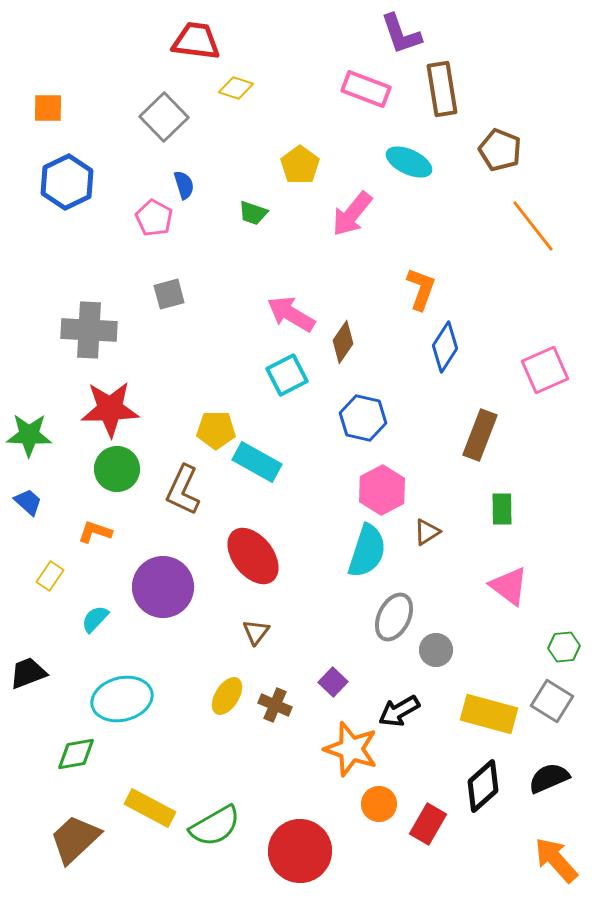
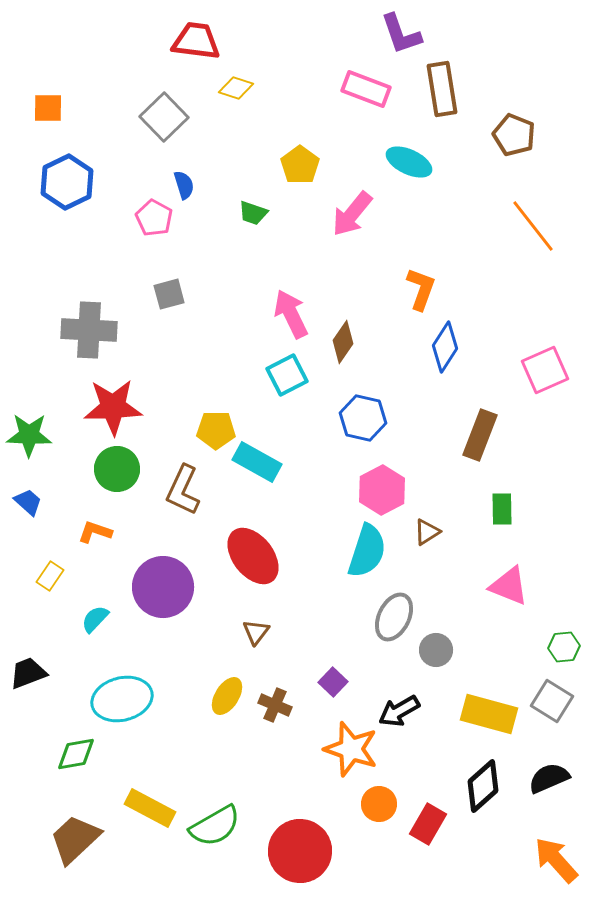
brown pentagon at (500, 150): moved 14 px right, 15 px up
pink arrow at (291, 314): rotated 33 degrees clockwise
red star at (110, 409): moved 3 px right, 2 px up
pink triangle at (509, 586): rotated 15 degrees counterclockwise
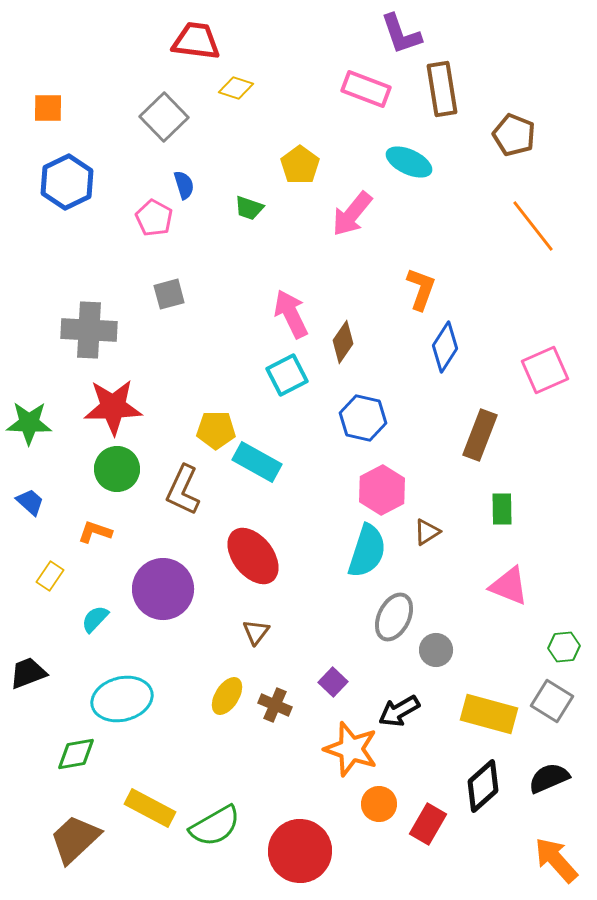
green trapezoid at (253, 213): moved 4 px left, 5 px up
green star at (29, 435): moved 12 px up
blue trapezoid at (28, 502): moved 2 px right
purple circle at (163, 587): moved 2 px down
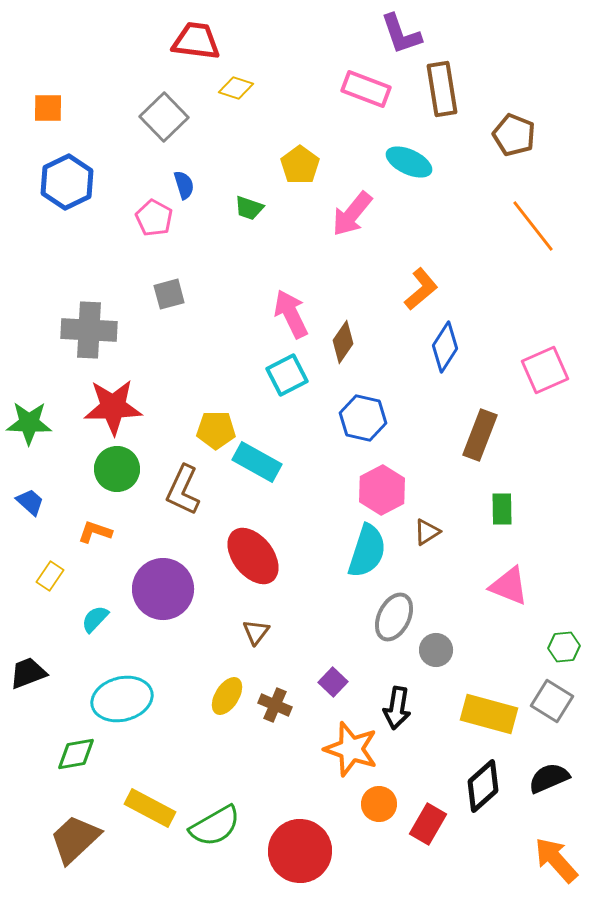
orange L-shape at (421, 289): rotated 30 degrees clockwise
black arrow at (399, 711): moved 2 px left, 3 px up; rotated 51 degrees counterclockwise
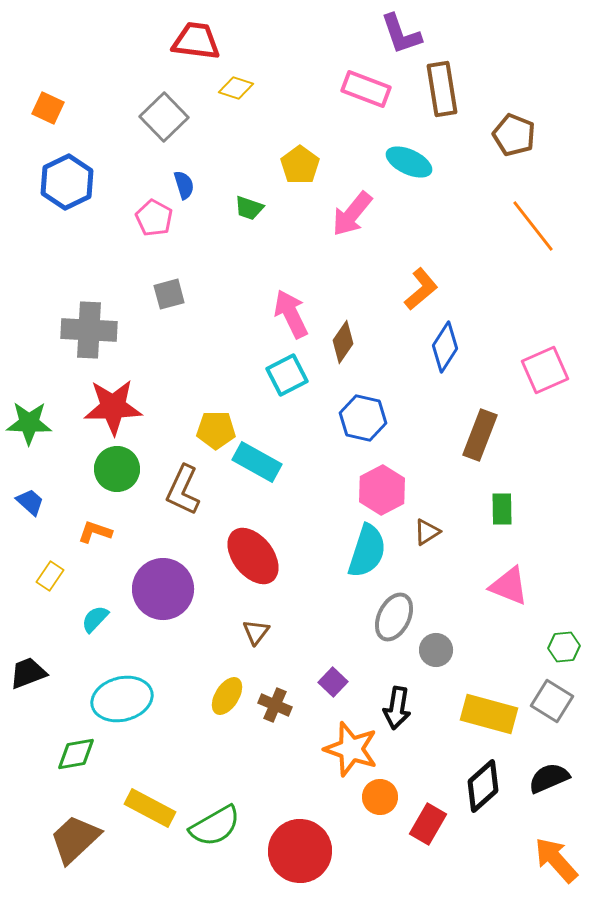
orange square at (48, 108): rotated 24 degrees clockwise
orange circle at (379, 804): moved 1 px right, 7 px up
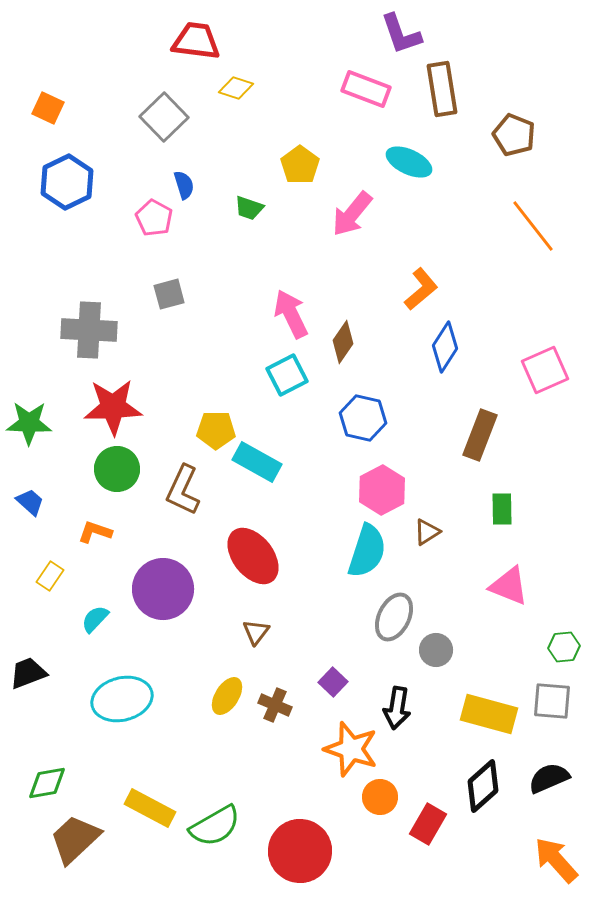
gray square at (552, 701): rotated 27 degrees counterclockwise
green diamond at (76, 754): moved 29 px left, 29 px down
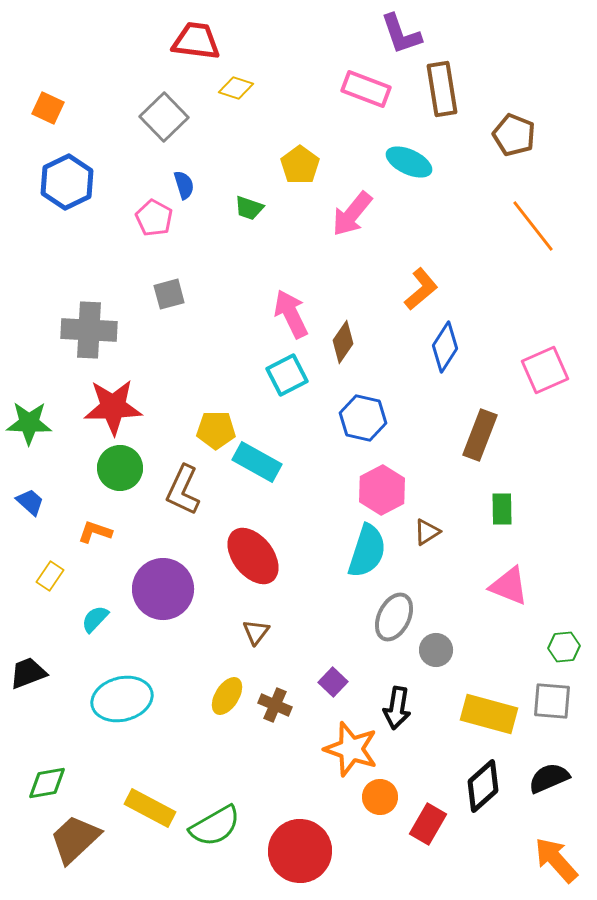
green circle at (117, 469): moved 3 px right, 1 px up
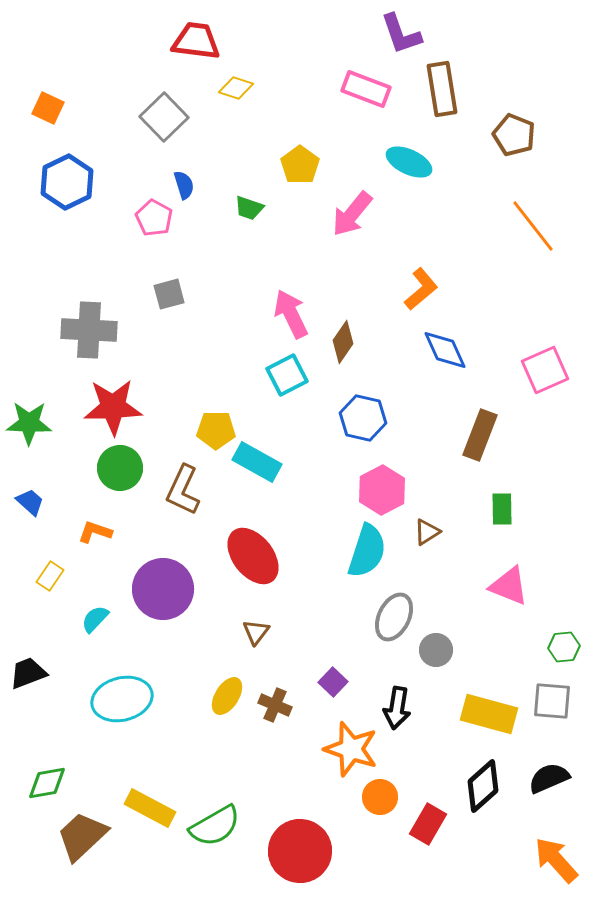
blue diamond at (445, 347): moved 3 px down; rotated 57 degrees counterclockwise
brown trapezoid at (75, 839): moved 7 px right, 3 px up
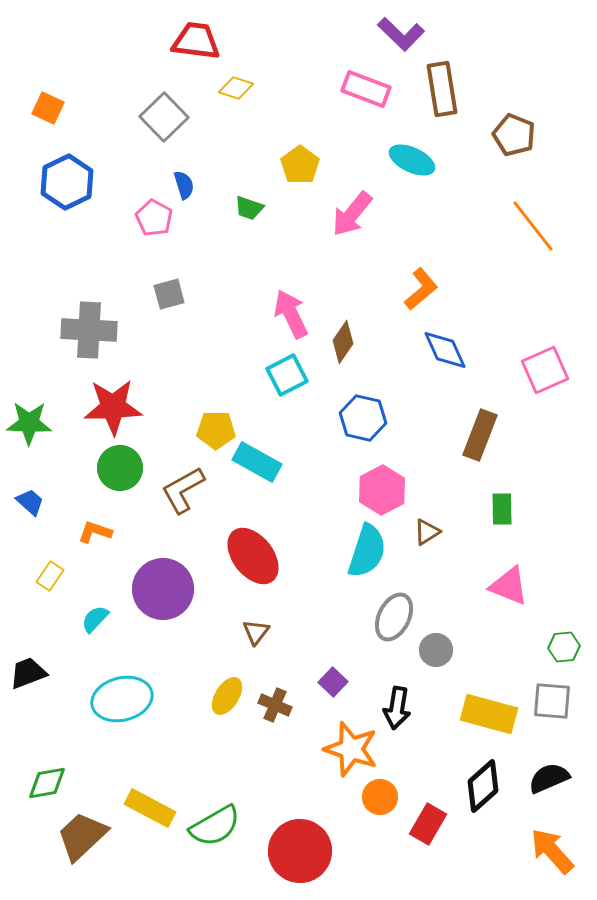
purple L-shape at (401, 34): rotated 27 degrees counterclockwise
cyan ellipse at (409, 162): moved 3 px right, 2 px up
brown L-shape at (183, 490): rotated 36 degrees clockwise
orange arrow at (556, 860): moved 4 px left, 9 px up
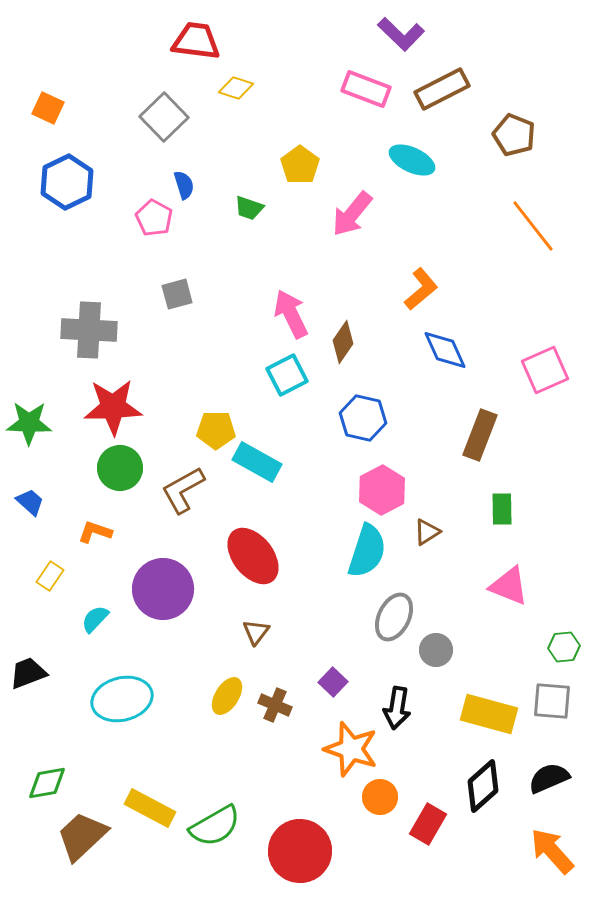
brown rectangle at (442, 89): rotated 72 degrees clockwise
gray square at (169, 294): moved 8 px right
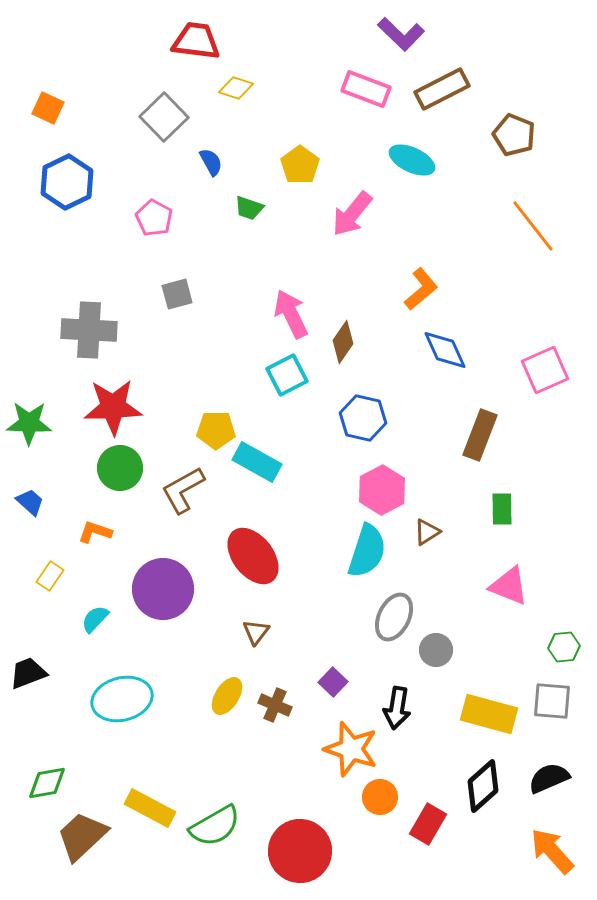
blue semicircle at (184, 185): moved 27 px right, 23 px up; rotated 12 degrees counterclockwise
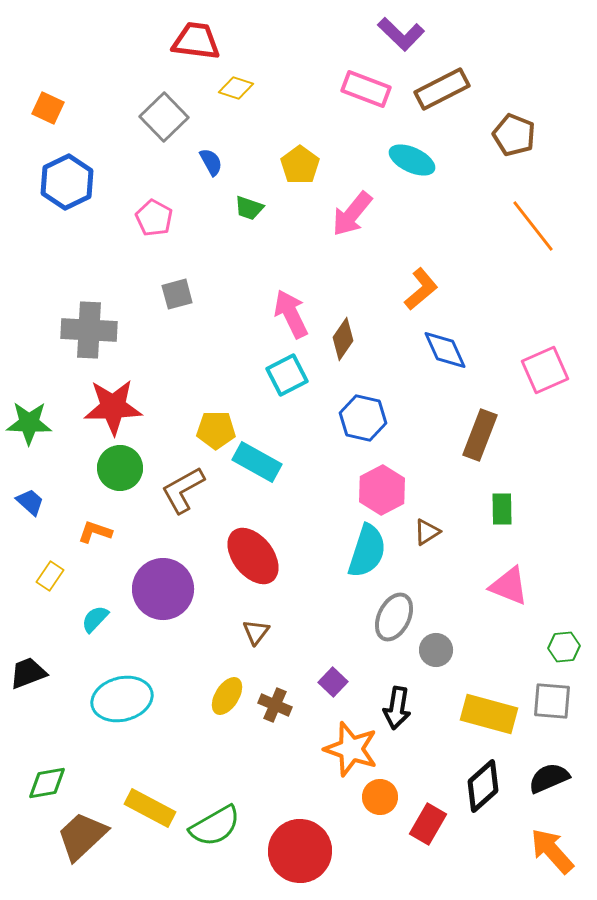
brown diamond at (343, 342): moved 3 px up
